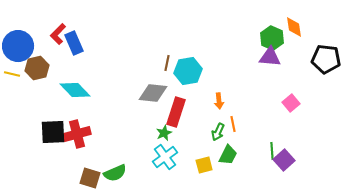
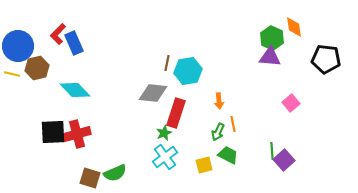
red rectangle: moved 1 px down
green trapezoid: rotated 90 degrees counterclockwise
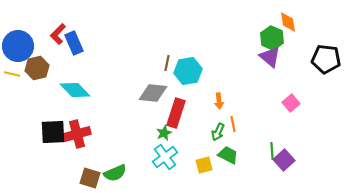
orange diamond: moved 6 px left, 5 px up
purple triangle: rotated 35 degrees clockwise
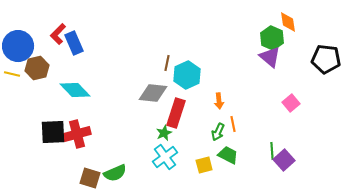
cyan hexagon: moved 1 px left, 4 px down; rotated 16 degrees counterclockwise
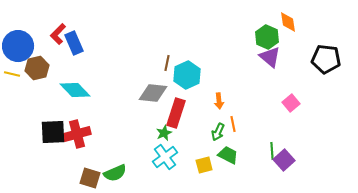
green hexagon: moved 5 px left, 1 px up
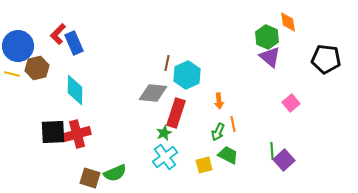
cyan diamond: rotated 44 degrees clockwise
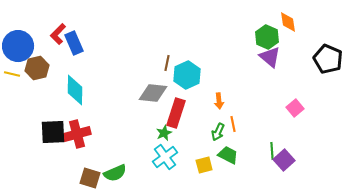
black pentagon: moved 2 px right; rotated 16 degrees clockwise
pink square: moved 4 px right, 5 px down
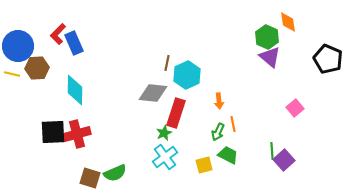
brown hexagon: rotated 10 degrees clockwise
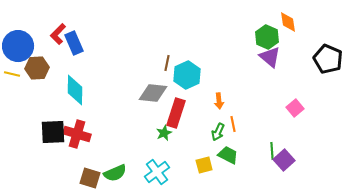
red cross: rotated 32 degrees clockwise
cyan cross: moved 8 px left, 15 px down
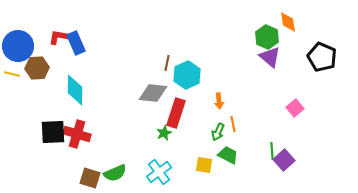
red L-shape: moved 1 px right, 3 px down; rotated 55 degrees clockwise
blue rectangle: moved 2 px right
black pentagon: moved 6 px left, 2 px up
yellow square: rotated 24 degrees clockwise
cyan cross: moved 2 px right
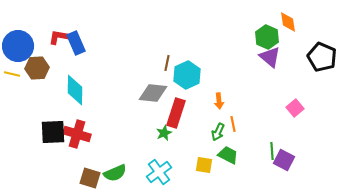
purple square: rotated 20 degrees counterclockwise
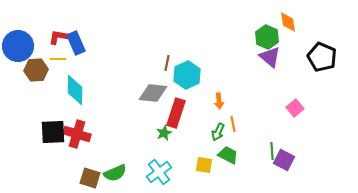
brown hexagon: moved 1 px left, 2 px down
yellow line: moved 46 px right, 15 px up; rotated 14 degrees counterclockwise
